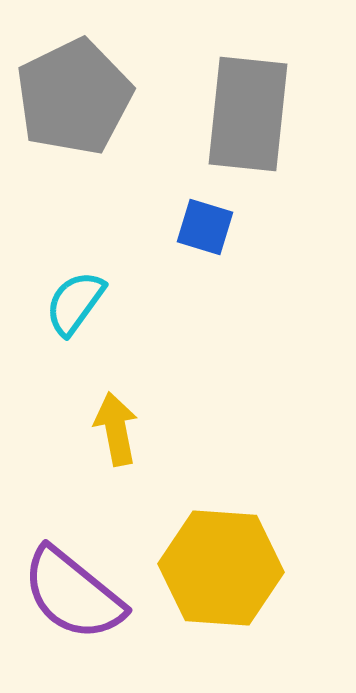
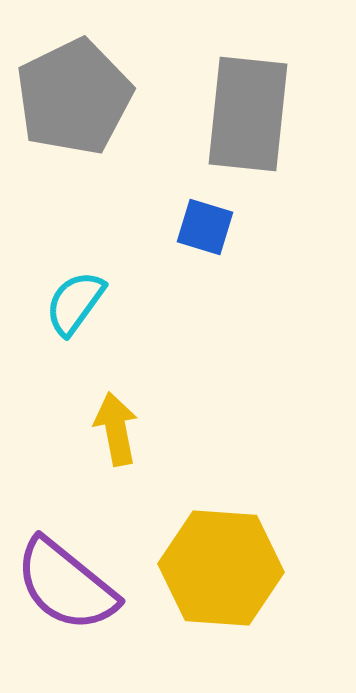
purple semicircle: moved 7 px left, 9 px up
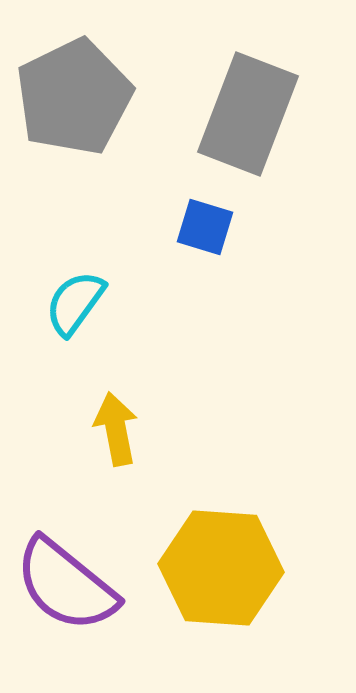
gray rectangle: rotated 15 degrees clockwise
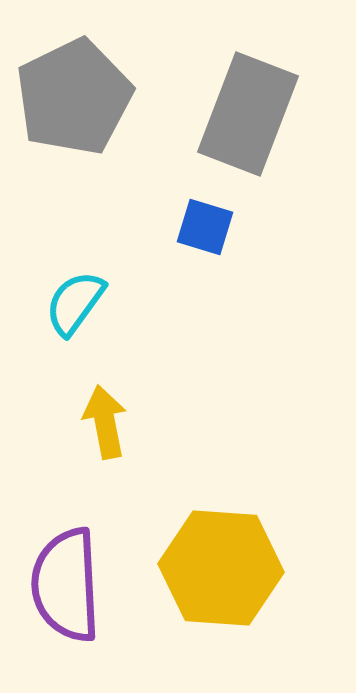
yellow arrow: moved 11 px left, 7 px up
purple semicircle: rotated 48 degrees clockwise
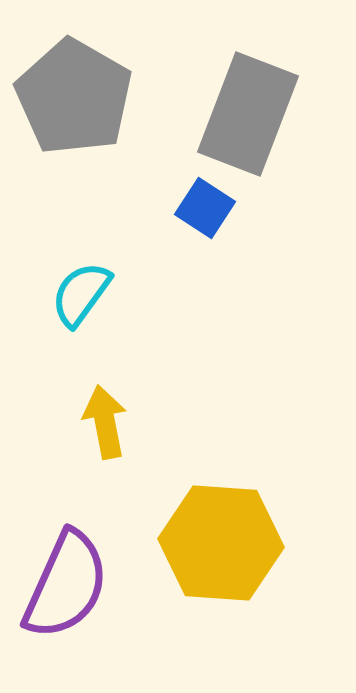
gray pentagon: rotated 16 degrees counterclockwise
blue square: moved 19 px up; rotated 16 degrees clockwise
cyan semicircle: moved 6 px right, 9 px up
yellow hexagon: moved 25 px up
purple semicircle: rotated 153 degrees counterclockwise
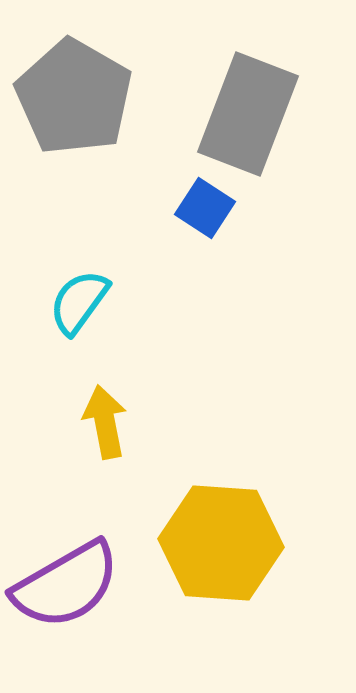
cyan semicircle: moved 2 px left, 8 px down
purple semicircle: rotated 36 degrees clockwise
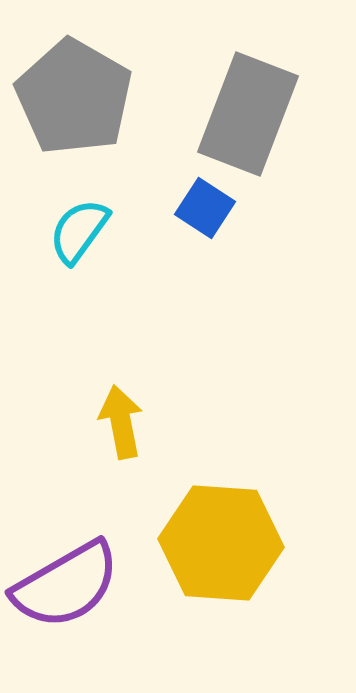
cyan semicircle: moved 71 px up
yellow arrow: moved 16 px right
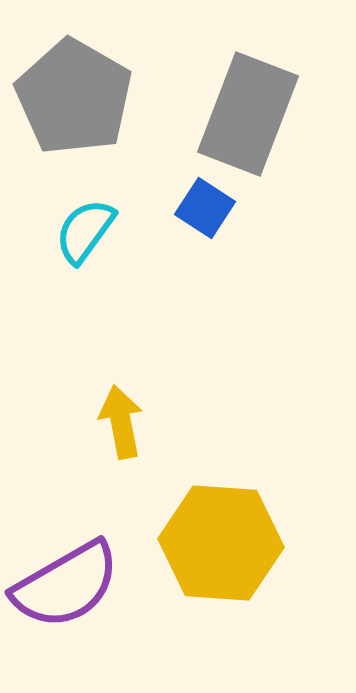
cyan semicircle: moved 6 px right
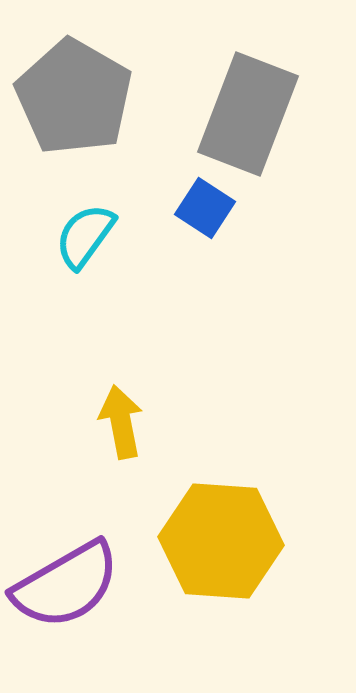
cyan semicircle: moved 5 px down
yellow hexagon: moved 2 px up
